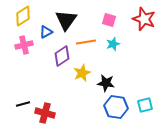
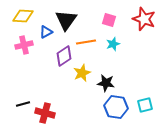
yellow diamond: rotated 35 degrees clockwise
purple diamond: moved 2 px right
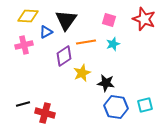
yellow diamond: moved 5 px right
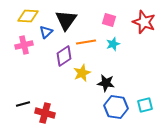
red star: moved 3 px down
blue triangle: rotated 16 degrees counterclockwise
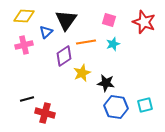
yellow diamond: moved 4 px left
black line: moved 4 px right, 5 px up
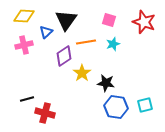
yellow star: rotated 12 degrees counterclockwise
